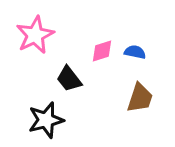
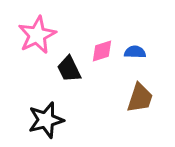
pink star: moved 2 px right
blue semicircle: rotated 10 degrees counterclockwise
black trapezoid: moved 10 px up; rotated 12 degrees clockwise
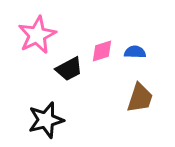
black trapezoid: rotated 92 degrees counterclockwise
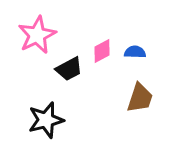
pink diamond: rotated 10 degrees counterclockwise
